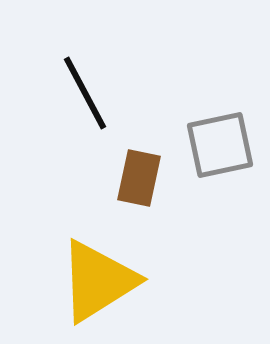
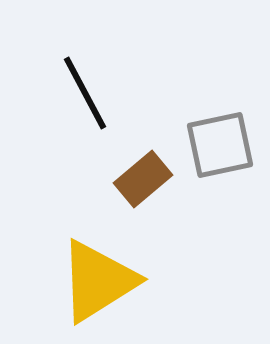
brown rectangle: moved 4 px right, 1 px down; rotated 38 degrees clockwise
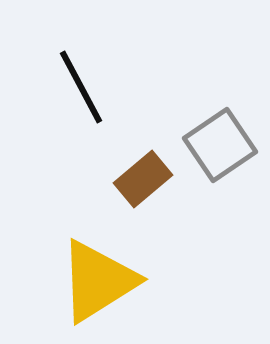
black line: moved 4 px left, 6 px up
gray square: rotated 22 degrees counterclockwise
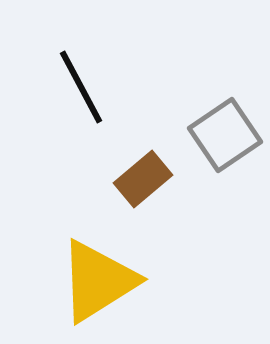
gray square: moved 5 px right, 10 px up
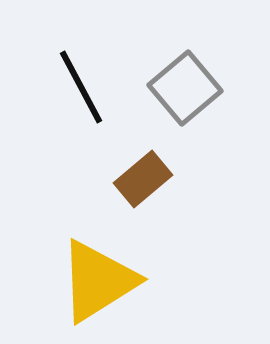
gray square: moved 40 px left, 47 px up; rotated 6 degrees counterclockwise
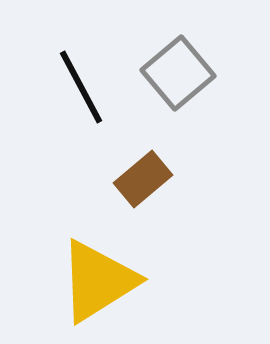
gray square: moved 7 px left, 15 px up
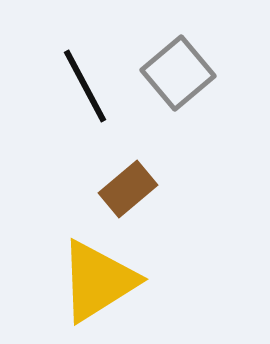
black line: moved 4 px right, 1 px up
brown rectangle: moved 15 px left, 10 px down
